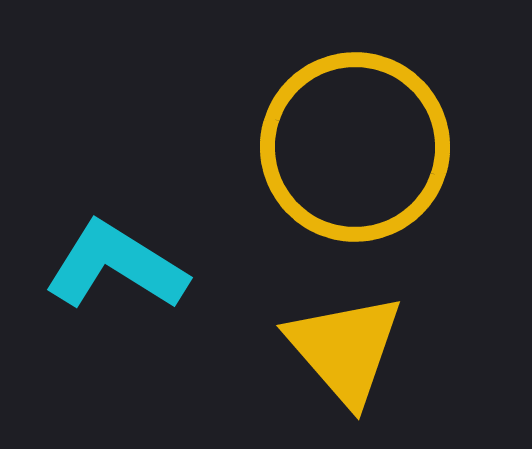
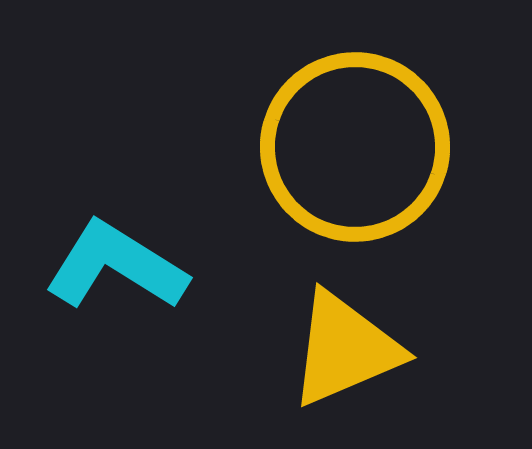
yellow triangle: rotated 48 degrees clockwise
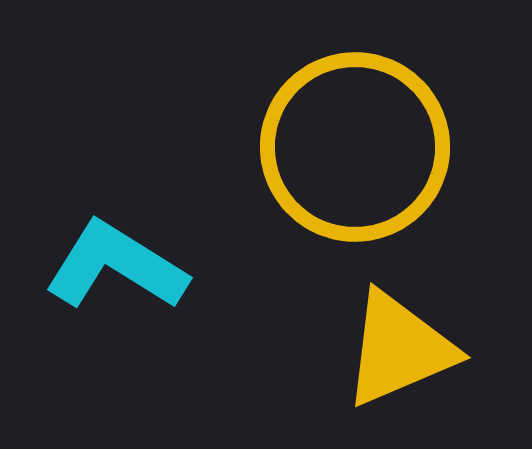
yellow triangle: moved 54 px right
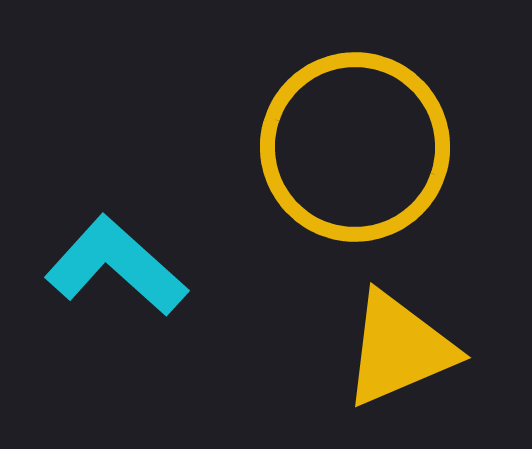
cyan L-shape: rotated 10 degrees clockwise
